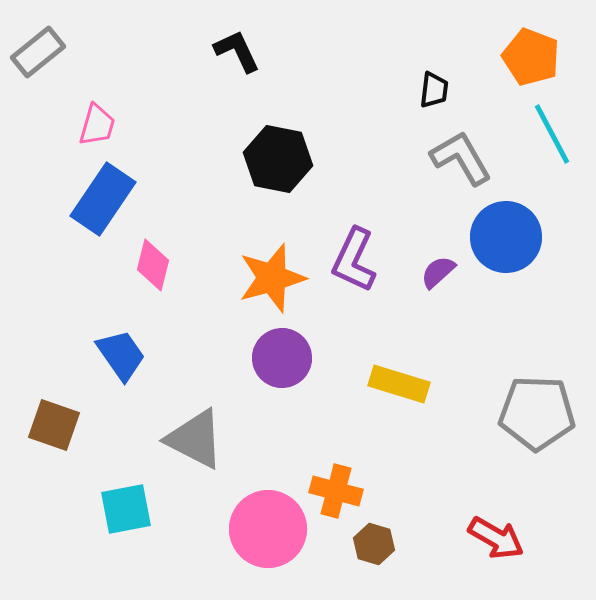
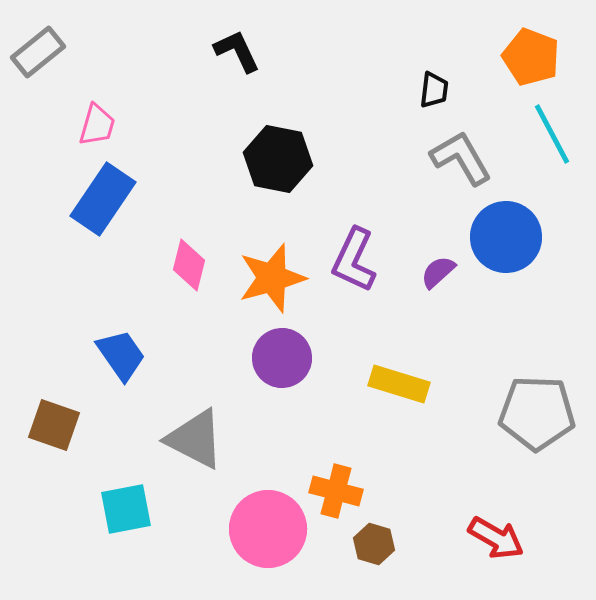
pink diamond: moved 36 px right
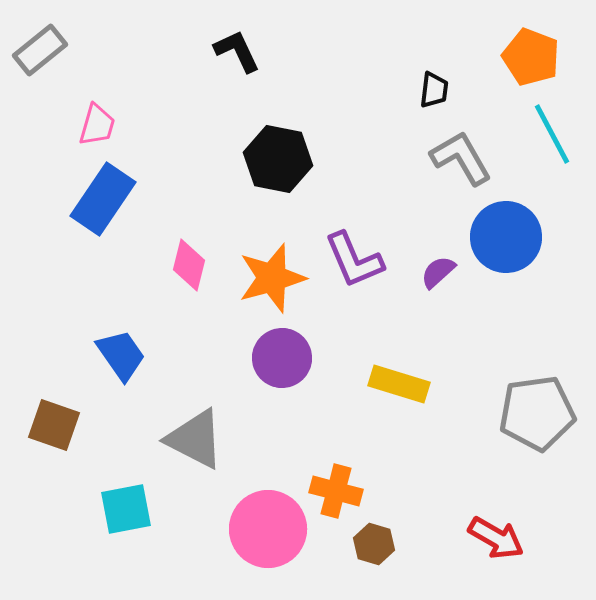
gray rectangle: moved 2 px right, 2 px up
purple L-shape: rotated 48 degrees counterclockwise
gray pentagon: rotated 10 degrees counterclockwise
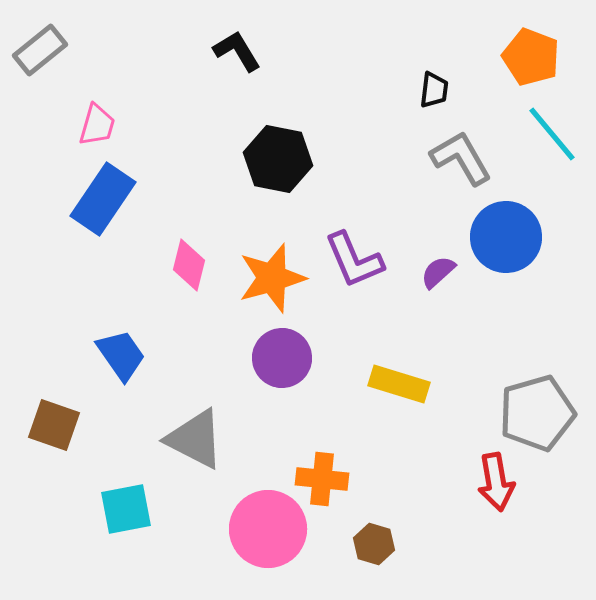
black L-shape: rotated 6 degrees counterclockwise
cyan line: rotated 12 degrees counterclockwise
gray pentagon: rotated 8 degrees counterclockwise
orange cross: moved 14 px left, 12 px up; rotated 9 degrees counterclockwise
red arrow: moved 56 px up; rotated 50 degrees clockwise
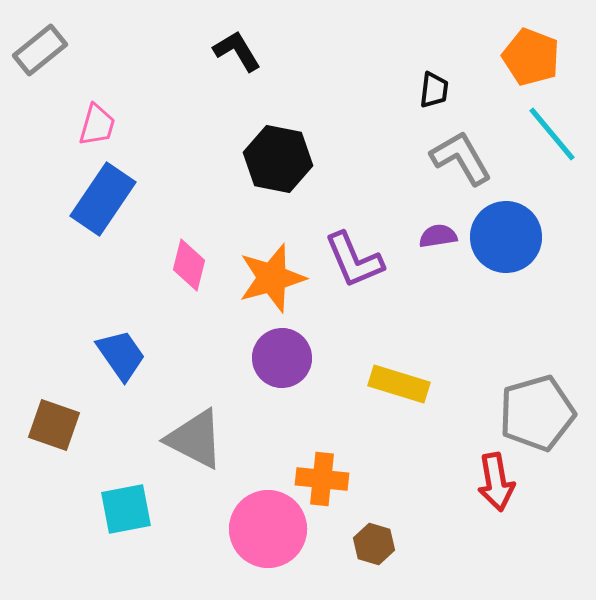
purple semicircle: moved 36 px up; rotated 33 degrees clockwise
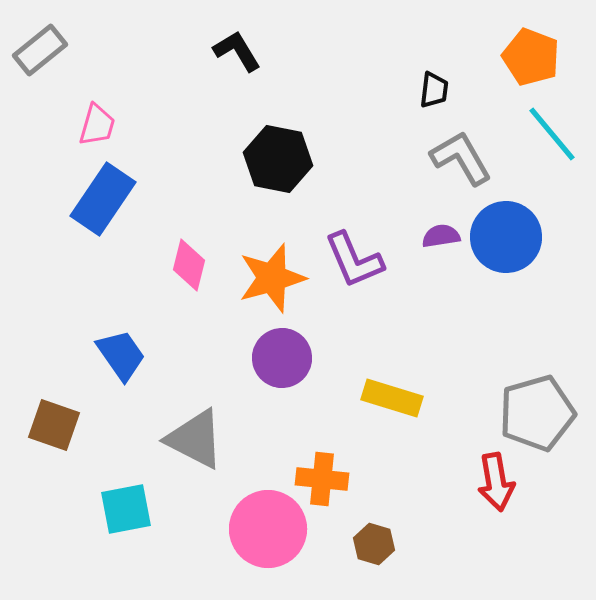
purple semicircle: moved 3 px right
yellow rectangle: moved 7 px left, 14 px down
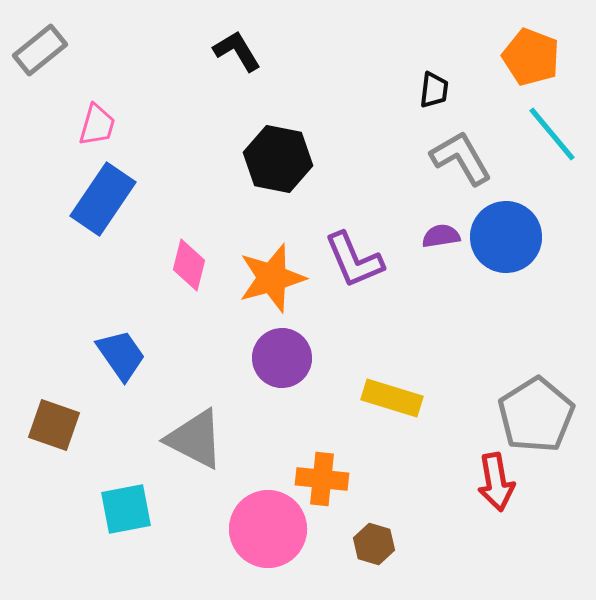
gray pentagon: moved 1 px left, 2 px down; rotated 16 degrees counterclockwise
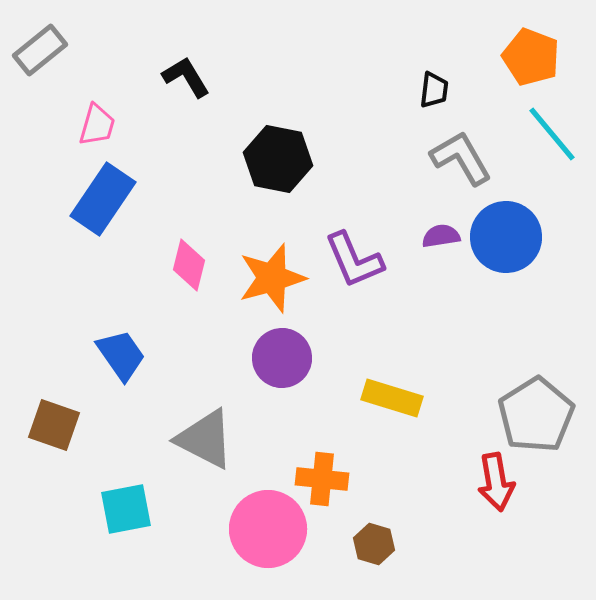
black L-shape: moved 51 px left, 26 px down
gray triangle: moved 10 px right
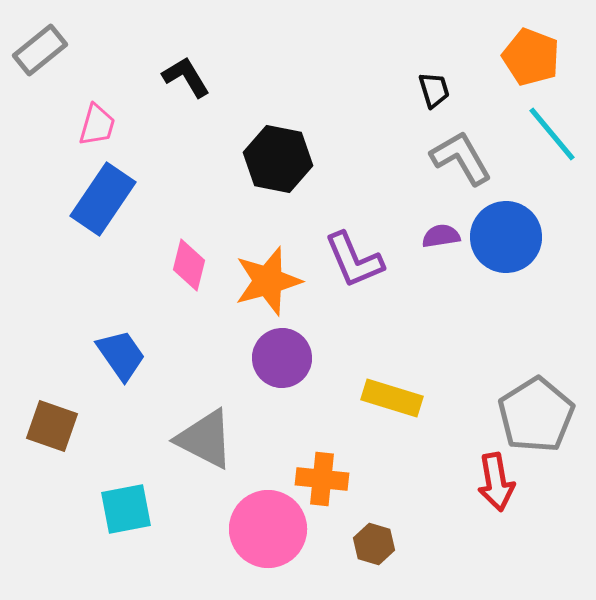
black trapezoid: rotated 24 degrees counterclockwise
orange star: moved 4 px left, 3 px down
brown square: moved 2 px left, 1 px down
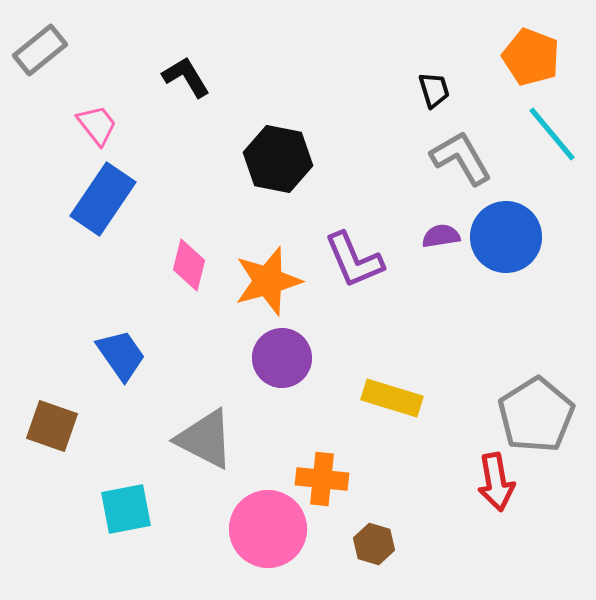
pink trapezoid: rotated 54 degrees counterclockwise
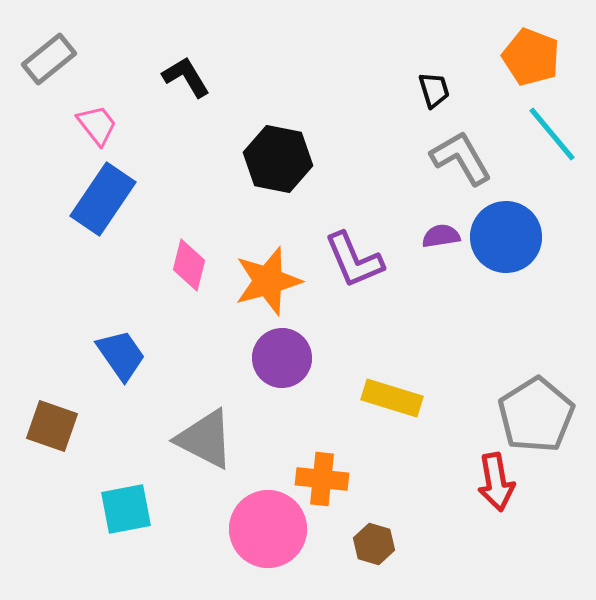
gray rectangle: moved 9 px right, 9 px down
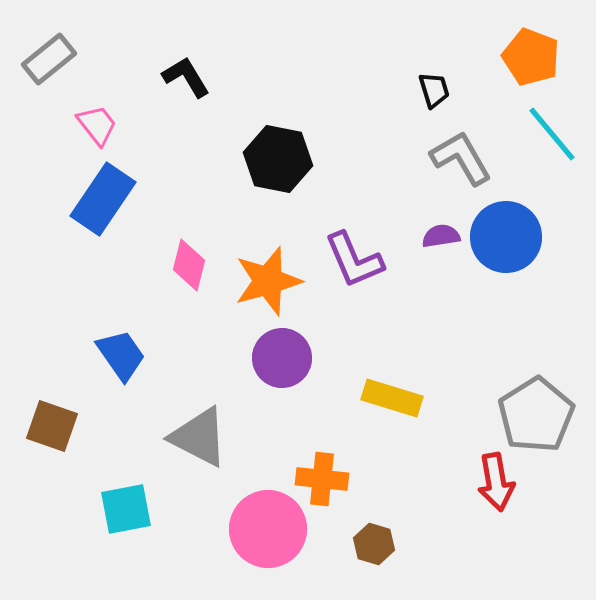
gray triangle: moved 6 px left, 2 px up
